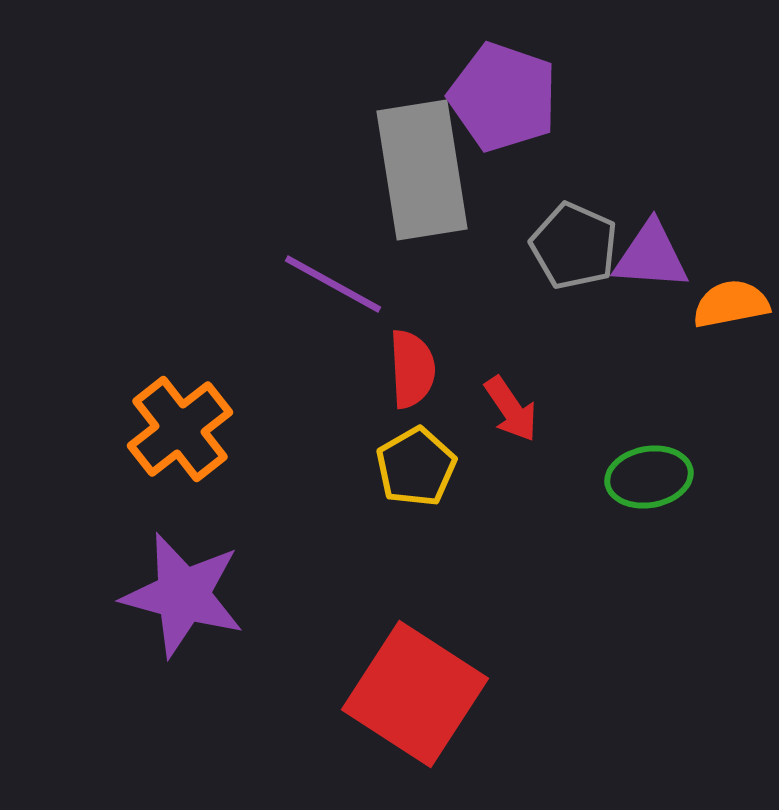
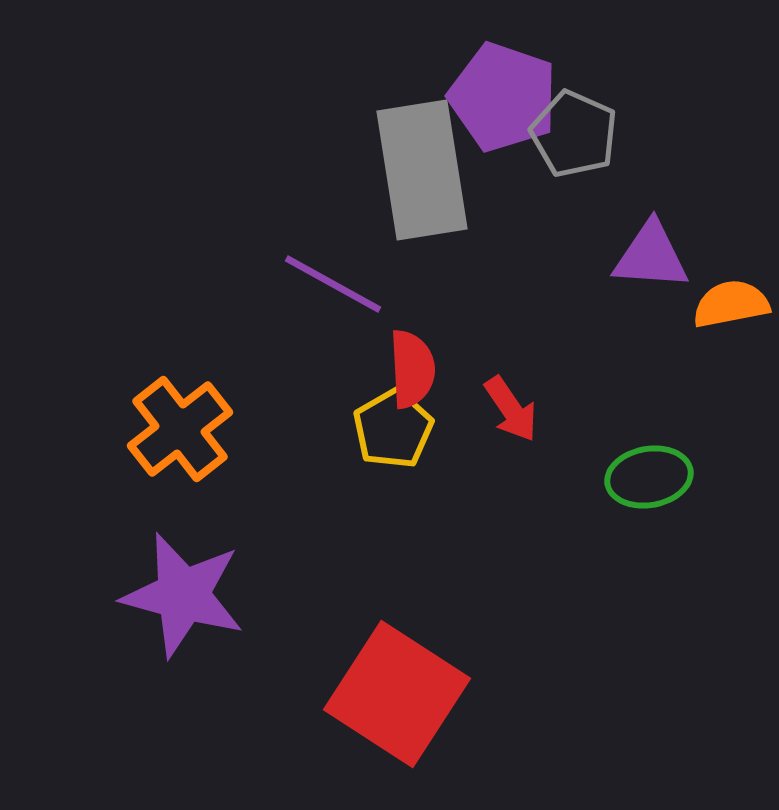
gray pentagon: moved 112 px up
yellow pentagon: moved 23 px left, 38 px up
red square: moved 18 px left
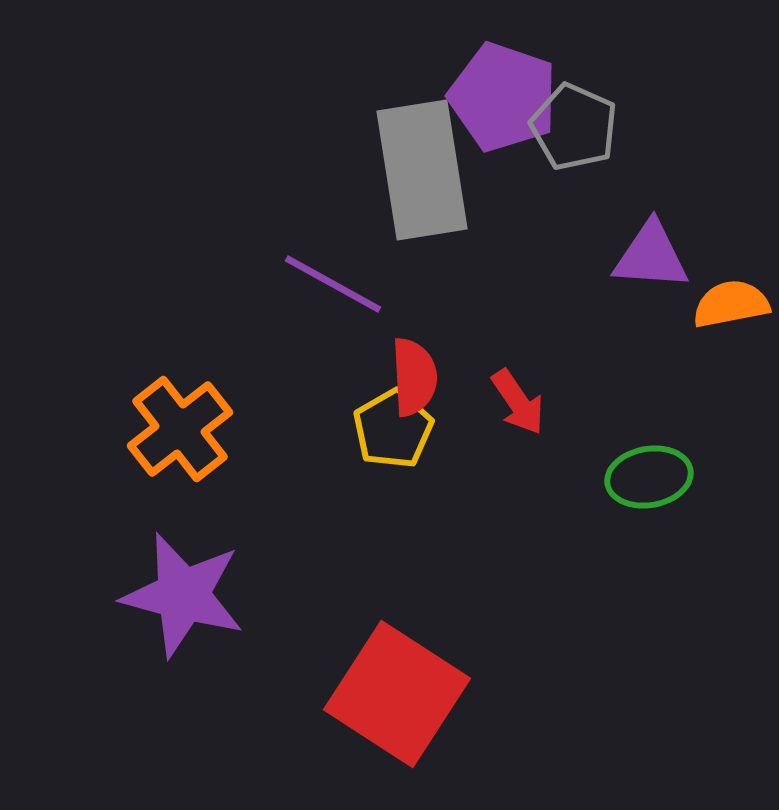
gray pentagon: moved 7 px up
red semicircle: moved 2 px right, 8 px down
red arrow: moved 7 px right, 7 px up
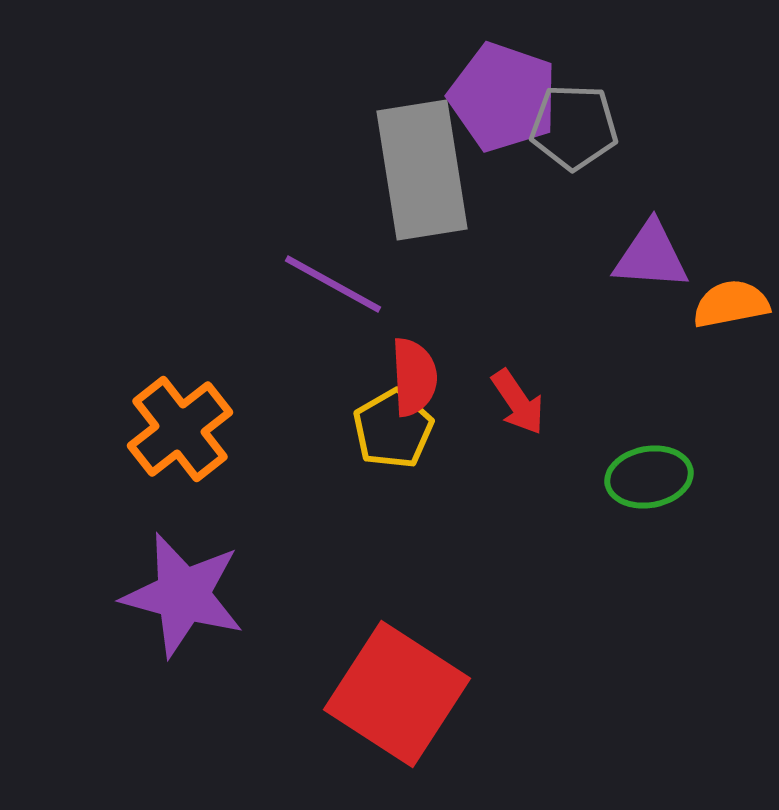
gray pentagon: rotated 22 degrees counterclockwise
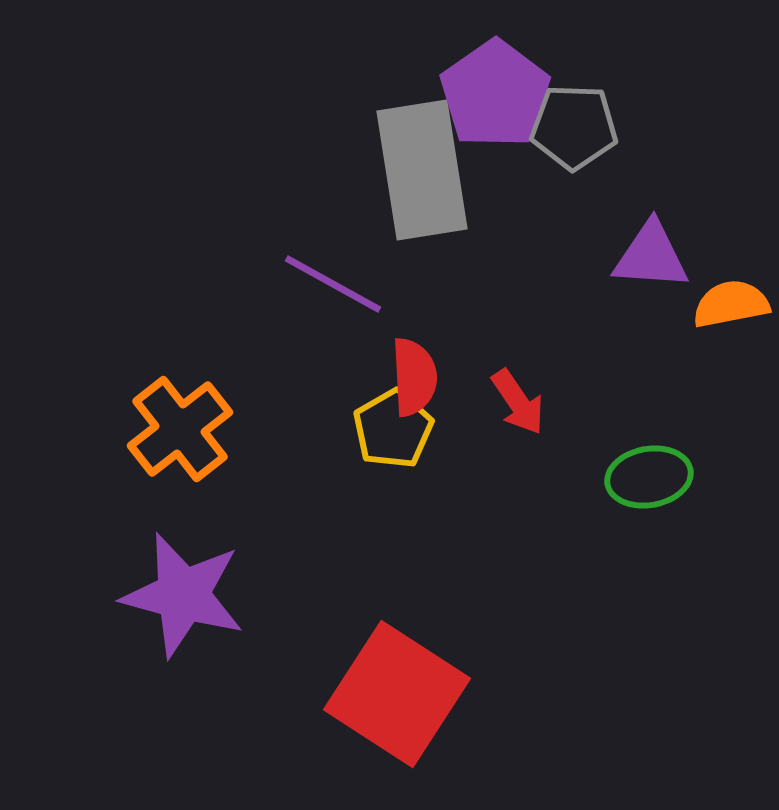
purple pentagon: moved 8 px left, 3 px up; rotated 18 degrees clockwise
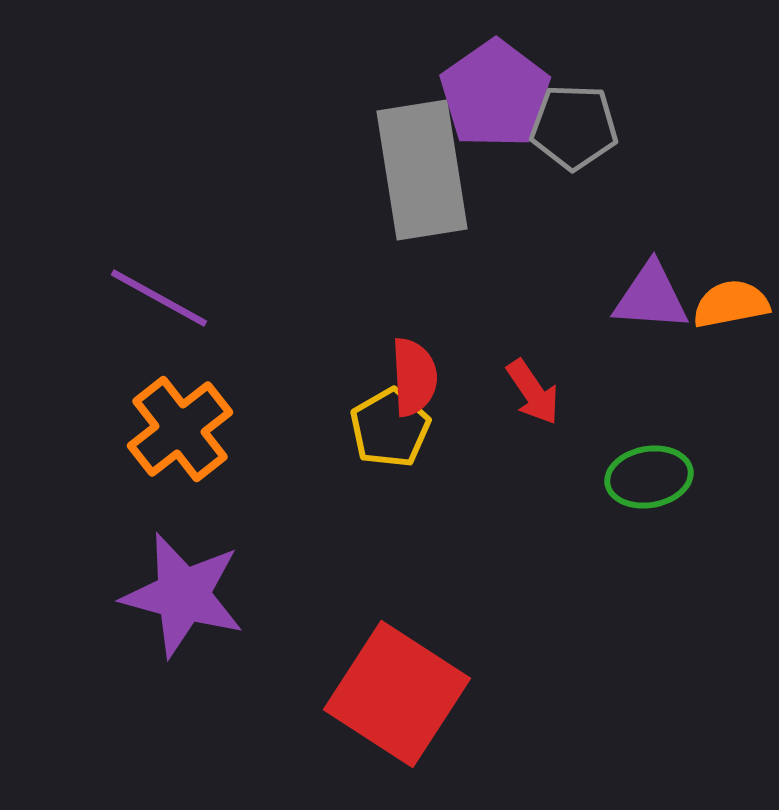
purple triangle: moved 41 px down
purple line: moved 174 px left, 14 px down
red arrow: moved 15 px right, 10 px up
yellow pentagon: moved 3 px left, 1 px up
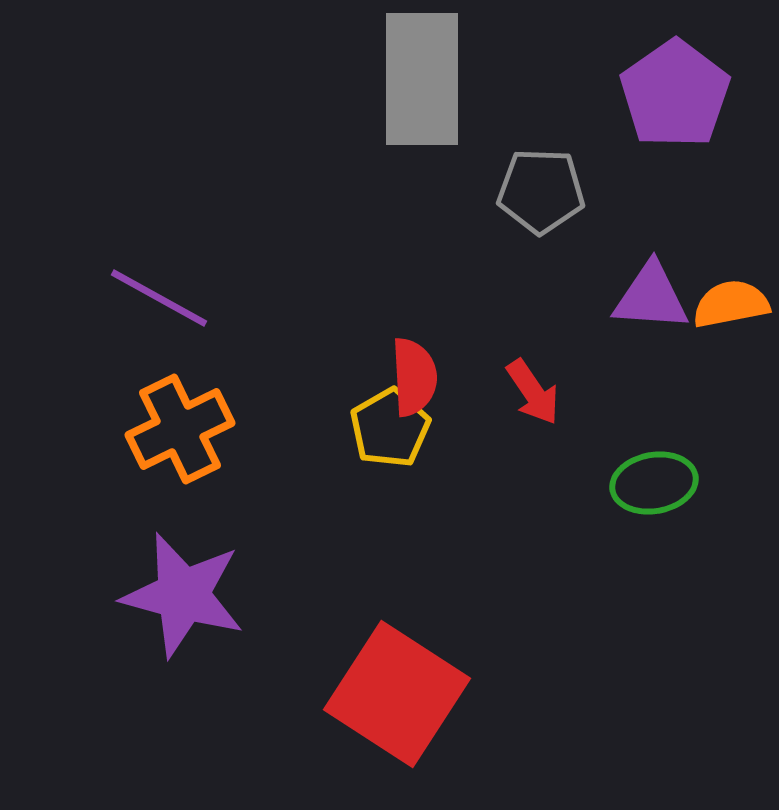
purple pentagon: moved 180 px right
gray pentagon: moved 33 px left, 64 px down
gray rectangle: moved 91 px up; rotated 9 degrees clockwise
orange cross: rotated 12 degrees clockwise
green ellipse: moved 5 px right, 6 px down
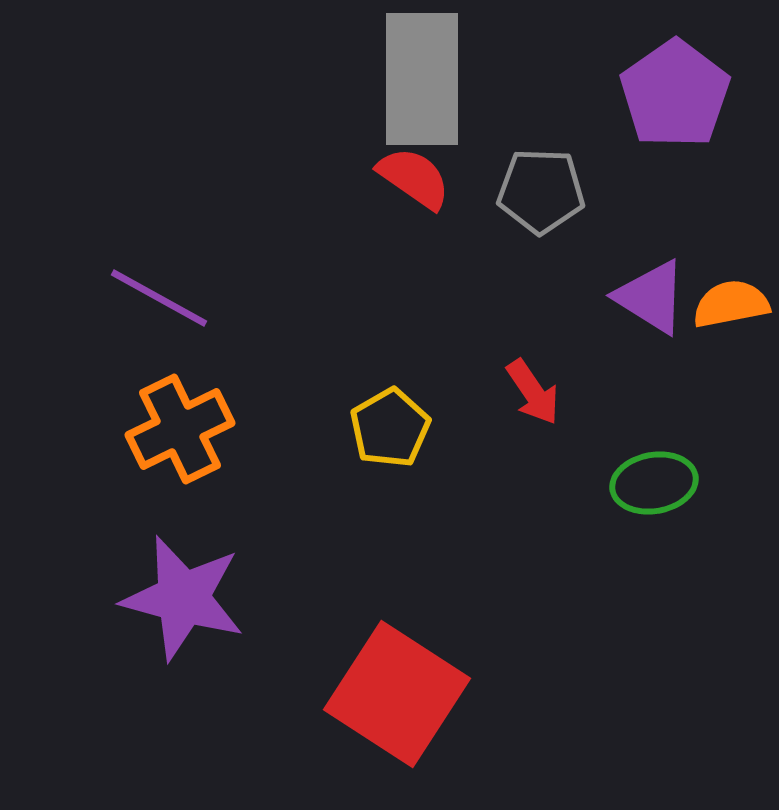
purple triangle: rotated 28 degrees clockwise
red semicircle: moved 199 px up; rotated 52 degrees counterclockwise
purple star: moved 3 px down
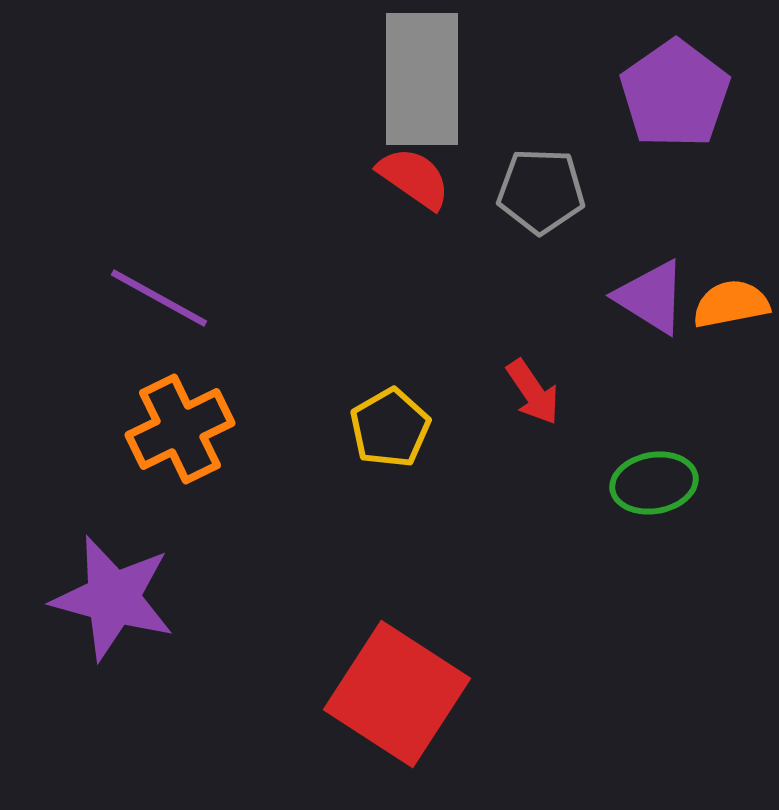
purple star: moved 70 px left
